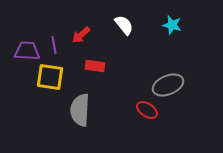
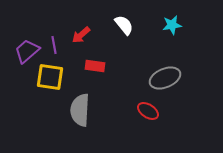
cyan star: rotated 24 degrees counterclockwise
purple trapezoid: rotated 44 degrees counterclockwise
gray ellipse: moved 3 px left, 7 px up
red ellipse: moved 1 px right, 1 px down
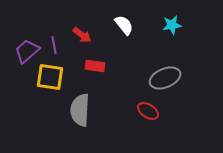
red arrow: moved 1 px right; rotated 102 degrees counterclockwise
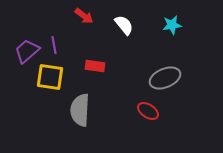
red arrow: moved 2 px right, 19 px up
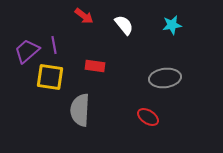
gray ellipse: rotated 16 degrees clockwise
red ellipse: moved 6 px down
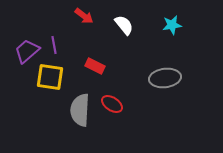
red rectangle: rotated 18 degrees clockwise
red ellipse: moved 36 px left, 13 px up
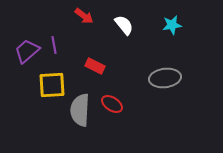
yellow square: moved 2 px right, 8 px down; rotated 12 degrees counterclockwise
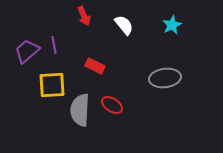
red arrow: rotated 30 degrees clockwise
cyan star: rotated 18 degrees counterclockwise
red ellipse: moved 1 px down
